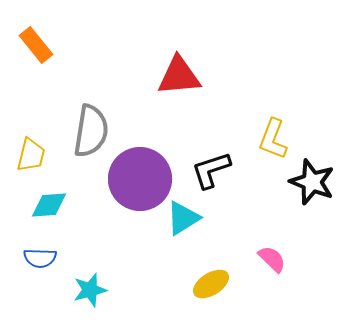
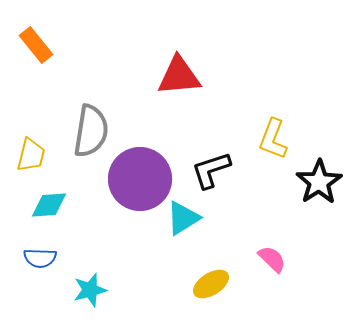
black star: moved 7 px right; rotated 18 degrees clockwise
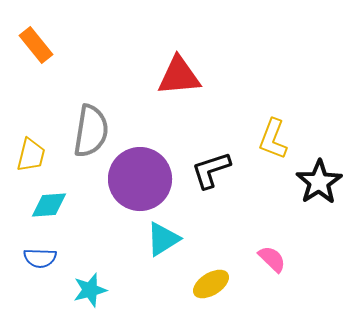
cyan triangle: moved 20 px left, 21 px down
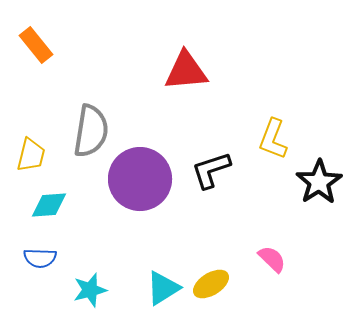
red triangle: moved 7 px right, 5 px up
cyan triangle: moved 49 px down
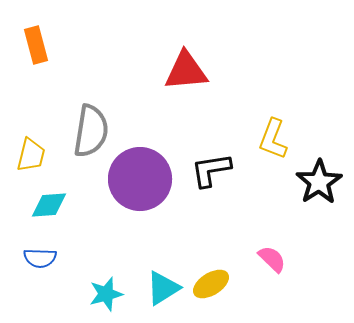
orange rectangle: rotated 24 degrees clockwise
black L-shape: rotated 9 degrees clockwise
cyan star: moved 16 px right, 4 px down
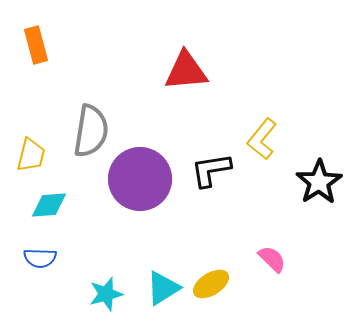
yellow L-shape: moved 11 px left; rotated 18 degrees clockwise
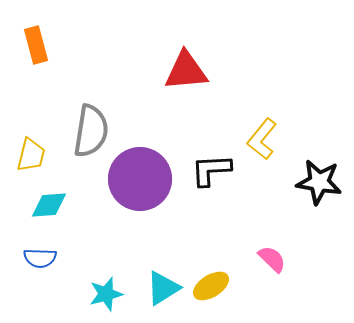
black L-shape: rotated 6 degrees clockwise
black star: rotated 30 degrees counterclockwise
yellow ellipse: moved 2 px down
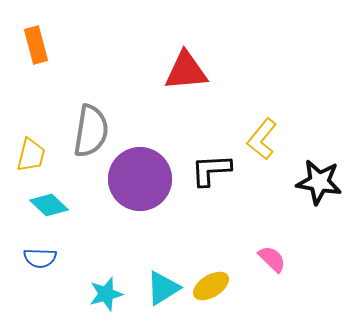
cyan diamond: rotated 48 degrees clockwise
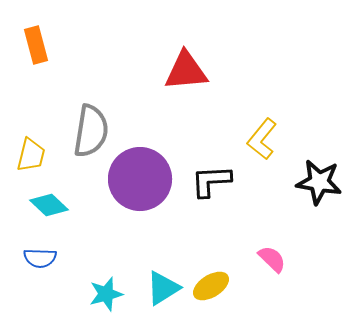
black L-shape: moved 11 px down
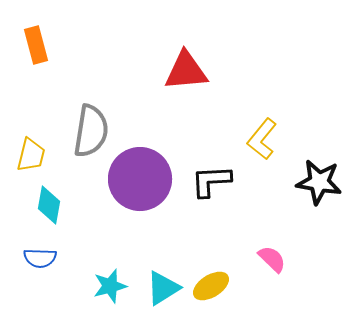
cyan diamond: rotated 57 degrees clockwise
cyan star: moved 4 px right, 8 px up
